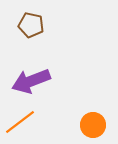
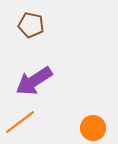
purple arrow: moved 3 px right; rotated 12 degrees counterclockwise
orange circle: moved 3 px down
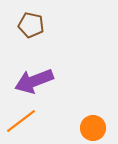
purple arrow: rotated 12 degrees clockwise
orange line: moved 1 px right, 1 px up
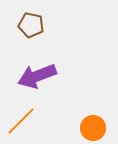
purple arrow: moved 3 px right, 5 px up
orange line: rotated 8 degrees counterclockwise
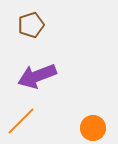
brown pentagon: rotated 30 degrees counterclockwise
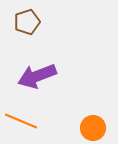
brown pentagon: moved 4 px left, 3 px up
orange line: rotated 68 degrees clockwise
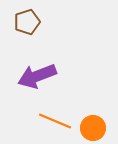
orange line: moved 34 px right
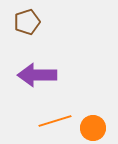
purple arrow: moved 1 px up; rotated 21 degrees clockwise
orange line: rotated 40 degrees counterclockwise
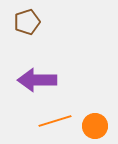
purple arrow: moved 5 px down
orange circle: moved 2 px right, 2 px up
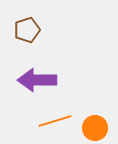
brown pentagon: moved 8 px down
orange circle: moved 2 px down
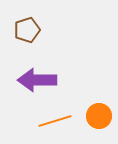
orange circle: moved 4 px right, 12 px up
